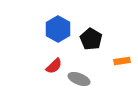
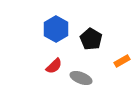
blue hexagon: moved 2 px left
orange rectangle: rotated 21 degrees counterclockwise
gray ellipse: moved 2 px right, 1 px up
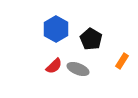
orange rectangle: rotated 28 degrees counterclockwise
gray ellipse: moved 3 px left, 9 px up
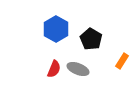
red semicircle: moved 3 px down; rotated 24 degrees counterclockwise
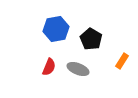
blue hexagon: rotated 20 degrees clockwise
red semicircle: moved 5 px left, 2 px up
